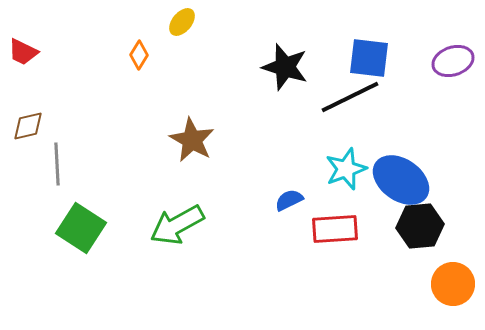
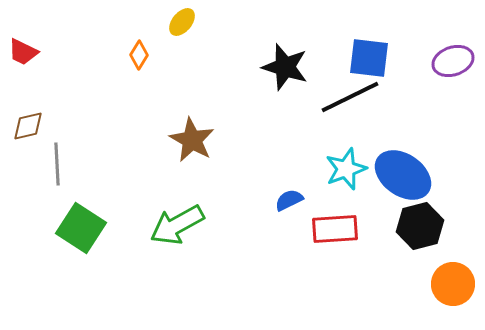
blue ellipse: moved 2 px right, 5 px up
black hexagon: rotated 9 degrees counterclockwise
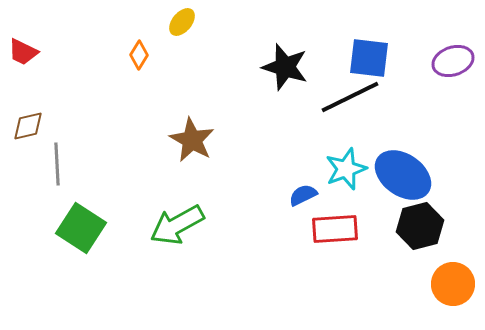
blue semicircle: moved 14 px right, 5 px up
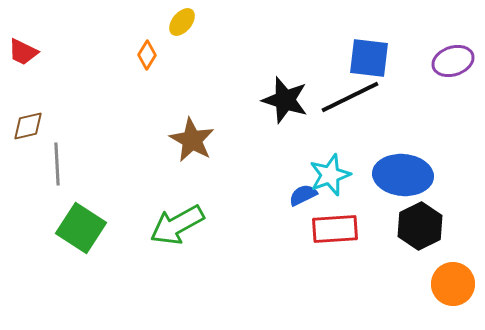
orange diamond: moved 8 px right
black star: moved 33 px down
cyan star: moved 16 px left, 6 px down
blue ellipse: rotated 30 degrees counterclockwise
black hexagon: rotated 12 degrees counterclockwise
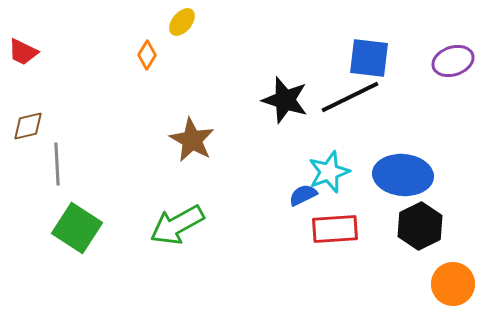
cyan star: moved 1 px left, 3 px up
green square: moved 4 px left
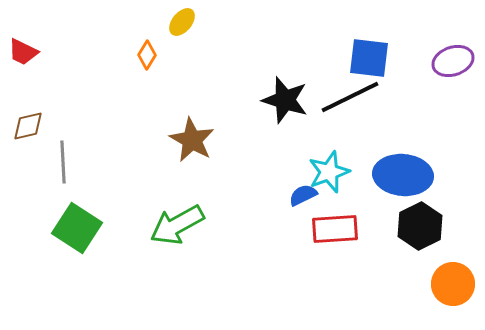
gray line: moved 6 px right, 2 px up
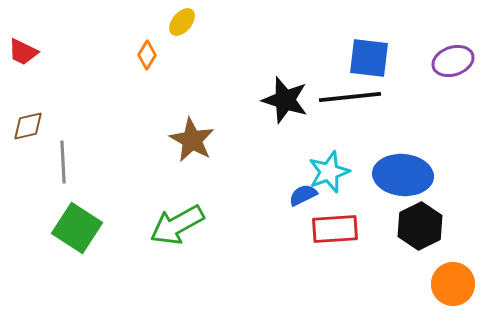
black line: rotated 20 degrees clockwise
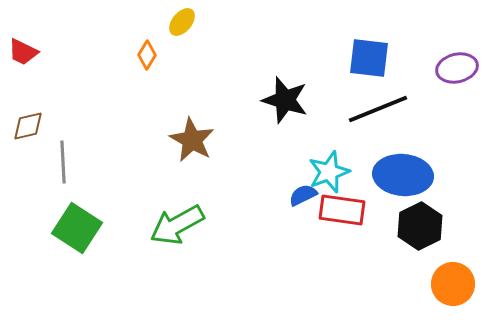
purple ellipse: moved 4 px right, 7 px down; rotated 6 degrees clockwise
black line: moved 28 px right, 12 px down; rotated 16 degrees counterclockwise
red rectangle: moved 7 px right, 19 px up; rotated 12 degrees clockwise
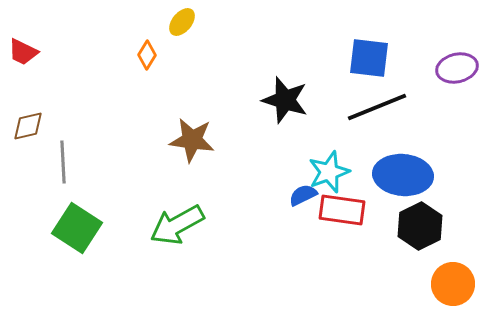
black line: moved 1 px left, 2 px up
brown star: rotated 21 degrees counterclockwise
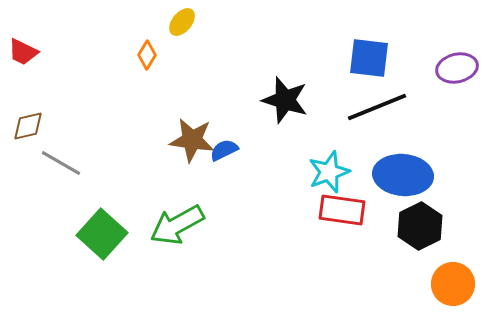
gray line: moved 2 px left, 1 px down; rotated 57 degrees counterclockwise
blue semicircle: moved 79 px left, 45 px up
green square: moved 25 px right, 6 px down; rotated 9 degrees clockwise
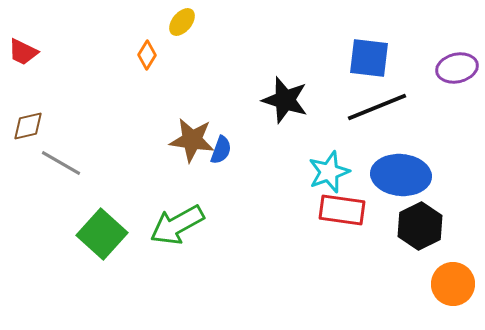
blue semicircle: moved 3 px left; rotated 136 degrees clockwise
blue ellipse: moved 2 px left
